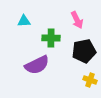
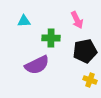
black pentagon: moved 1 px right
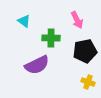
cyan triangle: rotated 40 degrees clockwise
yellow cross: moved 2 px left, 2 px down
